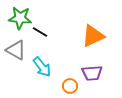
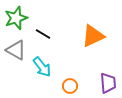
green star: moved 4 px left; rotated 25 degrees counterclockwise
black line: moved 3 px right, 2 px down
purple trapezoid: moved 16 px right, 10 px down; rotated 90 degrees counterclockwise
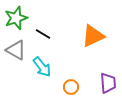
orange circle: moved 1 px right, 1 px down
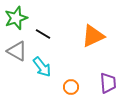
gray triangle: moved 1 px right, 1 px down
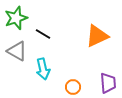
orange triangle: moved 4 px right
cyan arrow: moved 1 px right, 2 px down; rotated 25 degrees clockwise
orange circle: moved 2 px right
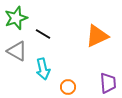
orange circle: moved 5 px left
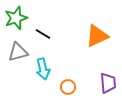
gray triangle: moved 1 px right, 1 px down; rotated 45 degrees counterclockwise
